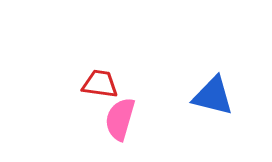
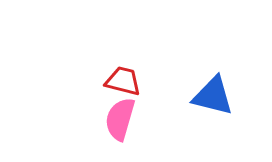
red trapezoid: moved 23 px right, 3 px up; rotated 6 degrees clockwise
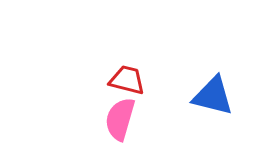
red trapezoid: moved 4 px right, 1 px up
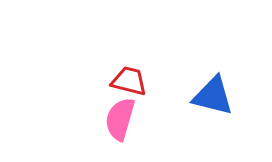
red trapezoid: moved 2 px right, 1 px down
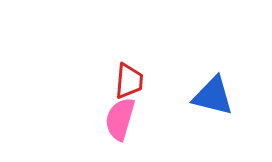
red trapezoid: rotated 81 degrees clockwise
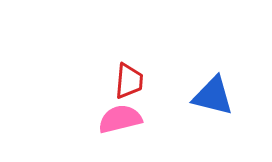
pink semicircle: rotated 60 degrees clockwise
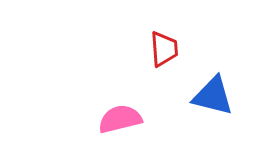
red trapezoid: moved 35 px right, 32 px up; rotated 9 degrees counterclockwise
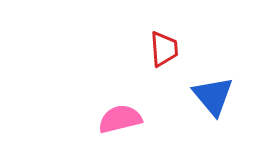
blue triangle: rotated 36 degrees clockwise
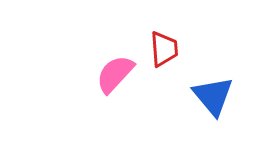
pink semicircle: moved 5 px left, 45 px up; rotated 33 degrees counterclockwise
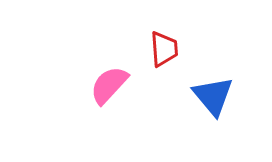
pink semicircle: moved 6 px left, 11 px down
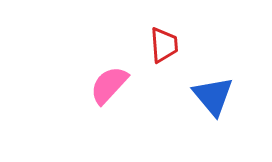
red trapezoid: moved 4 px up
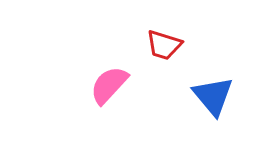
red trapezoid: rotated 111 degrees clockwise
